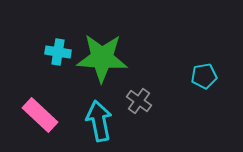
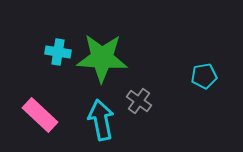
cyan arrow: moved 2 px right, 1 px up
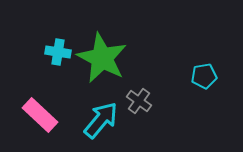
green star: rotated 24 degrees clockwise
cyan arrow: rotated 51 degrees clockwise
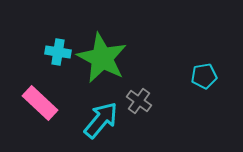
pink rectangle: moved 12 px up
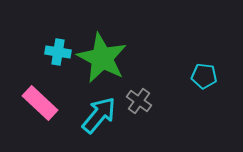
cyan pentagon: rotated 15 degrees clockwise
cyan arrow: moved 2 px left, 5 px up
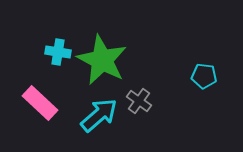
green star: moved 2 px down
cyan arrow: rotated 9 degrees clockwise
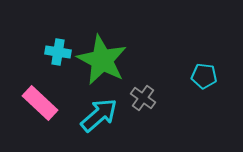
gray cross: moved 4 px right, 3 px up
